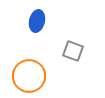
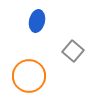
gray square: rotated 20 degrees clockwise
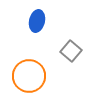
gray square: moved 2 px left
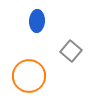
blue ellipse: rotated 10 degrees counterclockwise
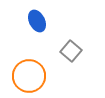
blue ellipse: rotated 30 degrees counterclockwise
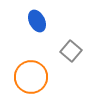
orange circle: moved 2 px right, 1 px down
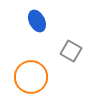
gray square: rotated 10 degrees counterclockwise
